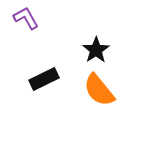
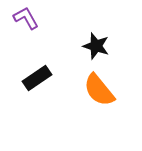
black star: moved 4 px up; rotated 20 degrees counterclockwise
black rectangle: moved 7 px left, 1 px up; rotated 8 degrees counterclockwise
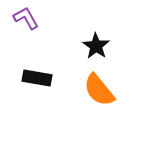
black star: rotated 16 degrees clockwise
black rectangle: rotated 44 degrees clockwise
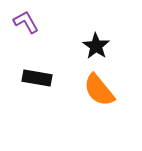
purple L-shape: moved 4 px down
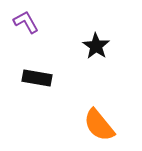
orange semicircle: moved 35 px down
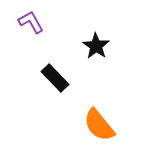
purple L-shape: moved 5 px right
black rectangle: moved 18 px right; rotated 36 degrees clockwise
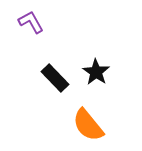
black star: moved 26 px down
orange semicircle: moved 11 px left
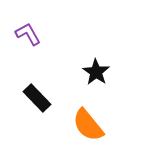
purple L-shape: moved 3 px left, 12 px down
black rectangle: moved 18 px left, 20 px down
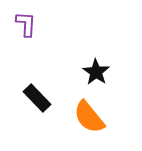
purple L-shape: moved 2 px left, 10 px up; rotated 32 degrees clockwise
orange semicircle: moved 1 px right, 8 px up
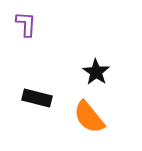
black rectangle: rotated 32 degrees counterclockwise
